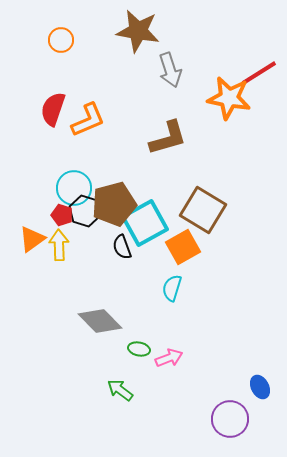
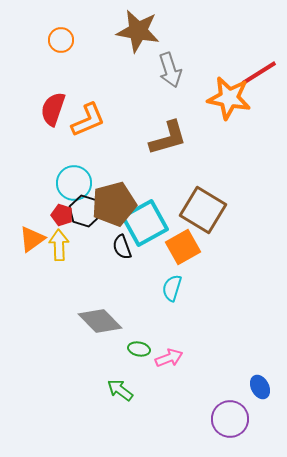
cyan circle: moved 5 px up
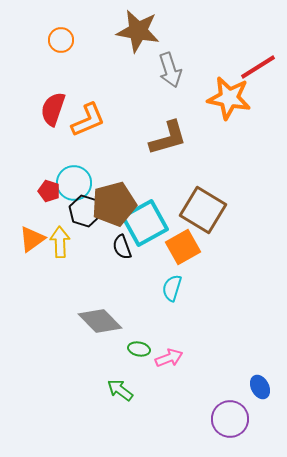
red line: moved 1 px left, 6 px up
red pentagon: moved 13 px left, 24 px up
yellow arrow: moved 1 px right, 3 px up
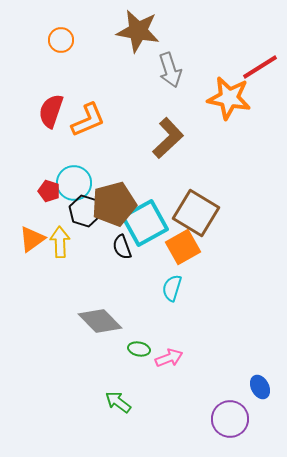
red line: moved 2 px right
red semicircle: moved 2 px left, 2 px down
brown L-shape: rotated 27 degrees counterclockwise
brown square: moved 7 px left, 3 px down
green arrow: moved 2 px left, 12 px down
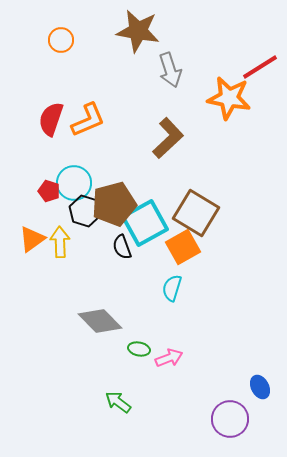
red semicircle: moved 8 px down
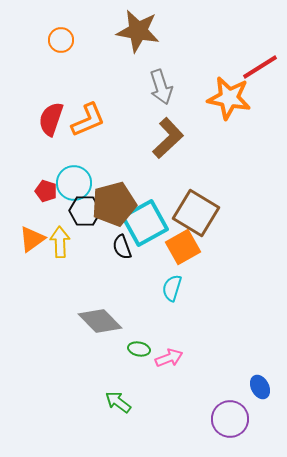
gray arrow: moved 9 px left, 17 px down
red pentagon: moved 3 px left
black hexagon: rotated 16 degrees counterclockwise
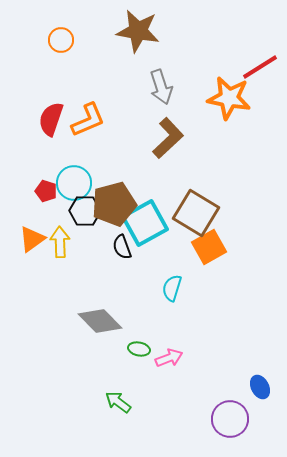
orange square: moved 26 px right
